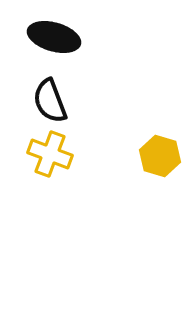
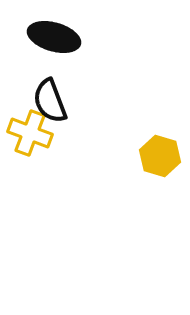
yellow cross: moved 20 px left, 21 px up
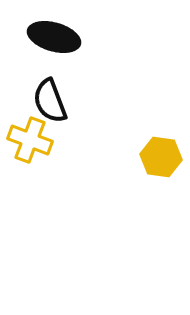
yellow cross: moved 7 px down
yellow hexagon: moved 1 px right, 1 px down; rotated 9 degrees counterclockwise
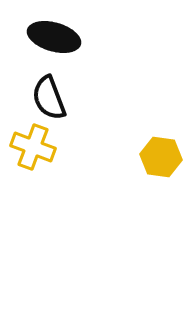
black semicircle: moved 1 px left, 3 px up
yellow cross: moved 3 px right, 7 px down
